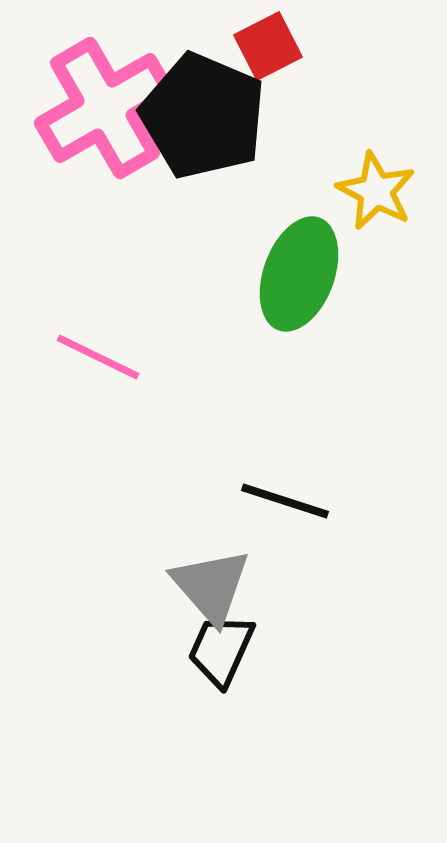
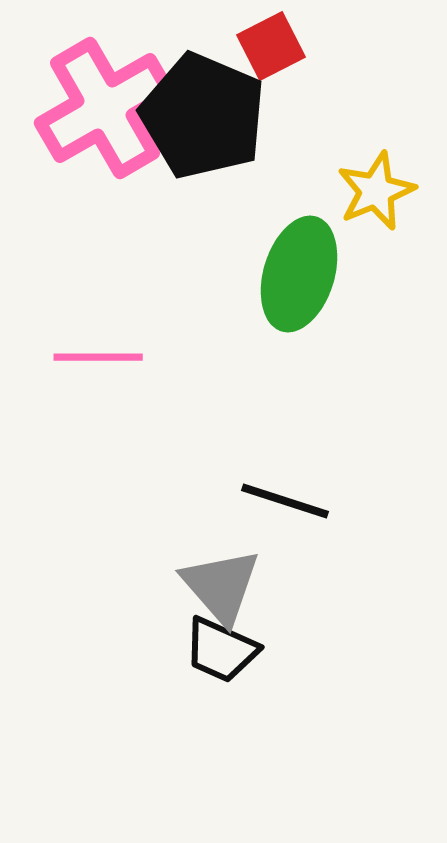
red square: moved 3 px right
yellow star: rotated 22 degrees clockwise
green ellipse: rotated 3 degrees counterclockwise
pink line: rotated 26 degrees counterclockwise
gray triangle: moved 10 px right
black trapezoid: rotated 90 degrees counterclockwise
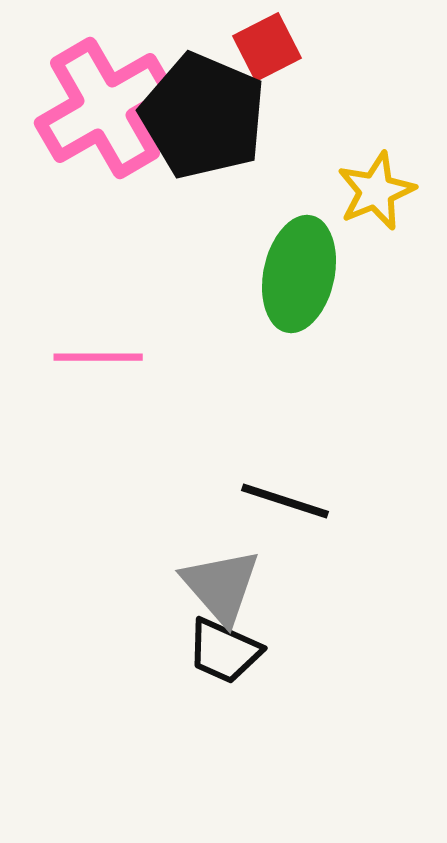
red square: moved 4 px left, 1 px down
green ellipse: rotated 5 degrees counterclockwise
black trapezoid: moved 3 px right, 1 px down
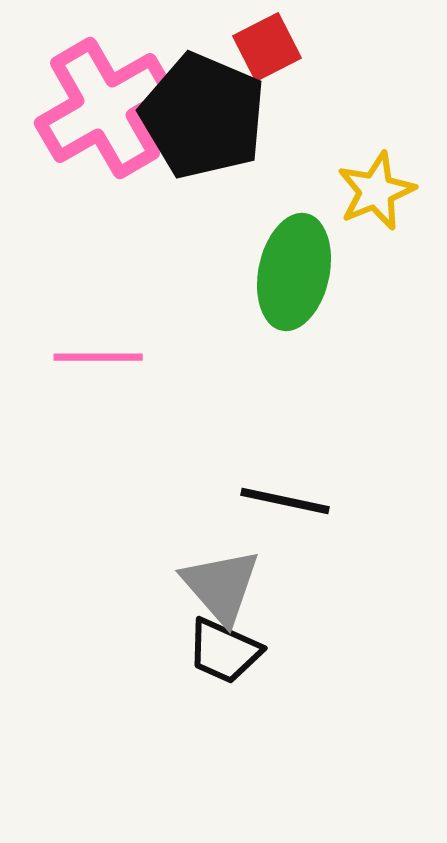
green ellipse: moved 5 px left, 2 px up
black line: rotated 6 degrees counterclockwise
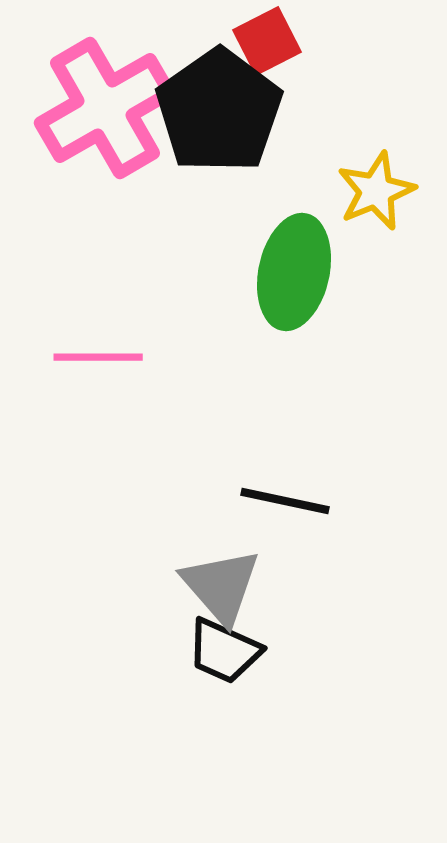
red square: moved 6 px up
black pentagon: moved 16 px right, 5 px up; rotated 14 degrees clockwise
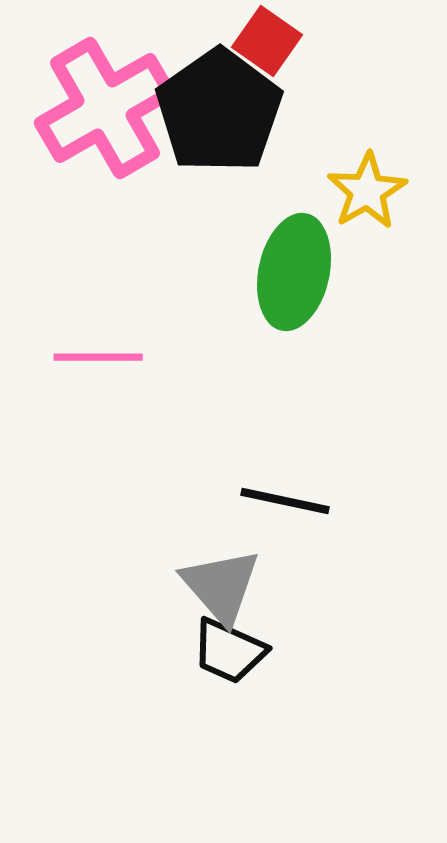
red square: rotated 28 degrees counterclockwise
yellow star: moved 9 px left; rotated 8 degrees counterclockwise
black trapezoid: moved 5 px right
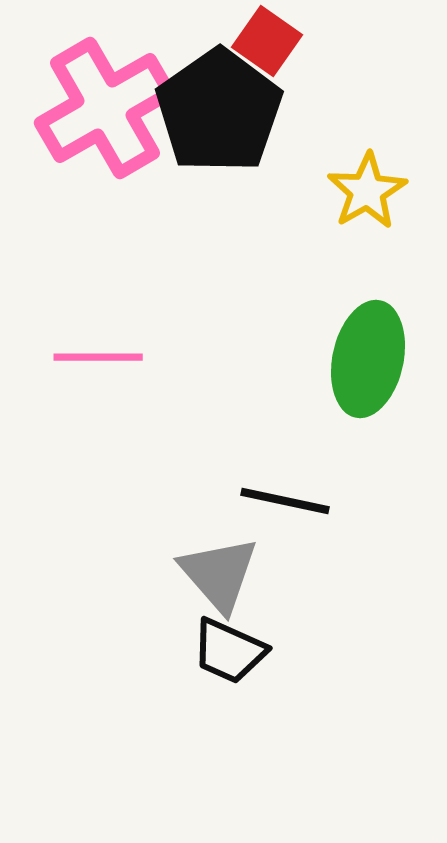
green ellipse: moved 74 px right, 87 px down
gray triangle: moved 2 px left, 12 px up
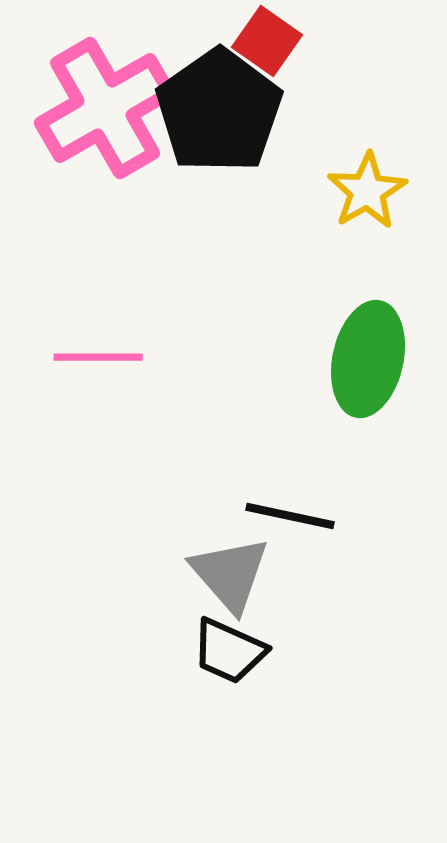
black line: moved 5 px right, 15 px down
gray triangle: moved 11 px right
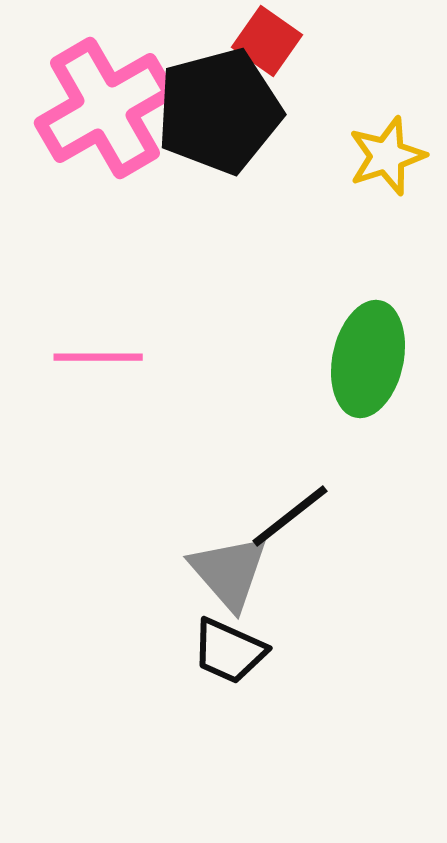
black pentagon: rotated 20 degrees clockwise
yellow star: moved 20 px right, 35 px up; rotated 12 degrees clockwise
black line: rotated 50 degrees counterclockwise
gray triangle: moved 1 px left, 2 px up
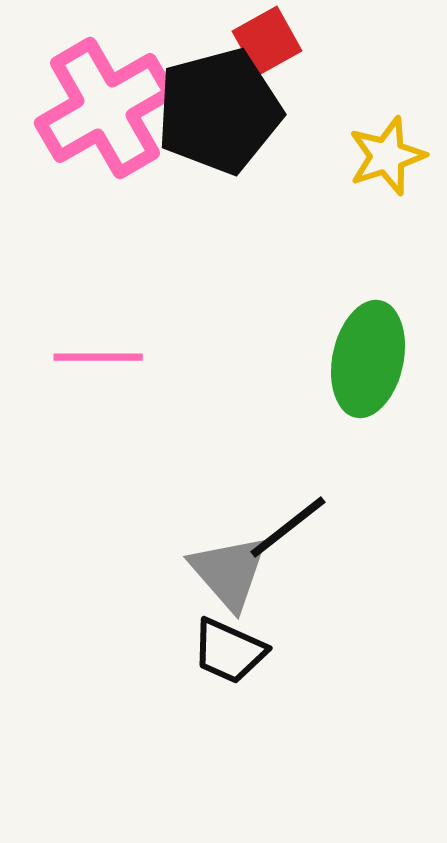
red square: rotated 26 degrees clockwise
black line: moved 2 px left, 11 px down
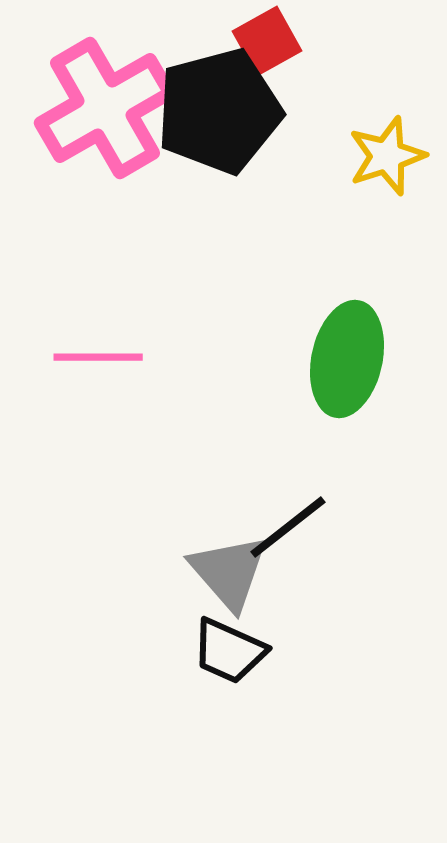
green ellipse: moved 21 px left
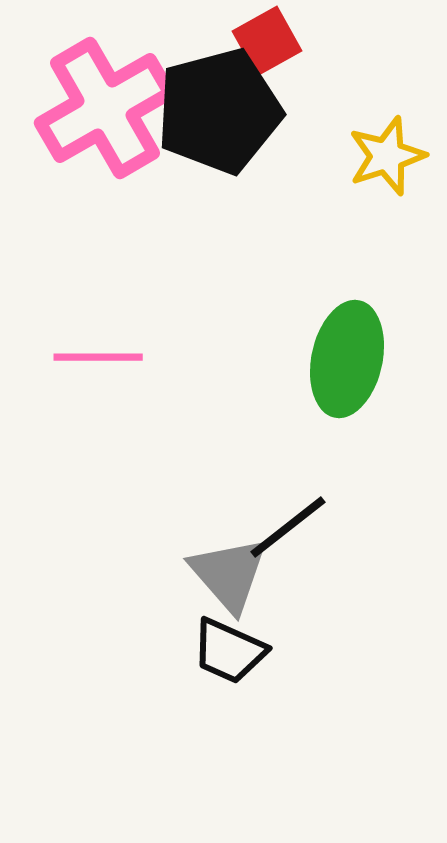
gray triangle: moved 2 px down
